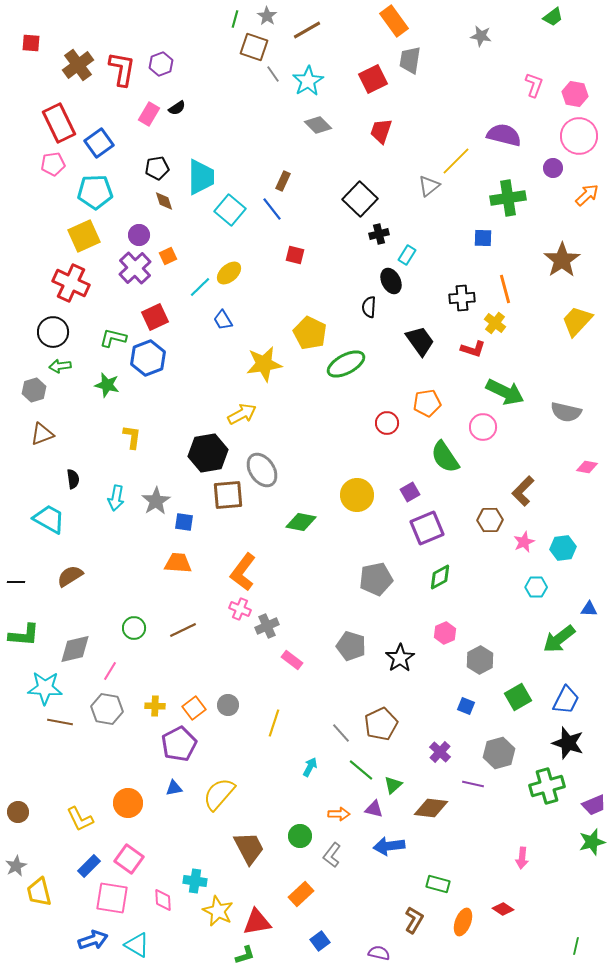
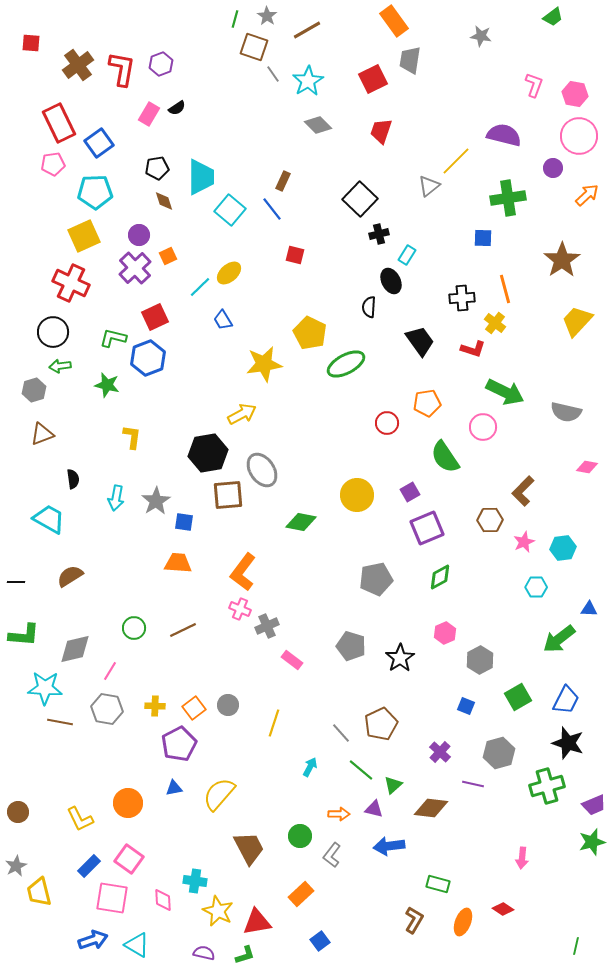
purple semicircle at (379, 953): moved 175 px left
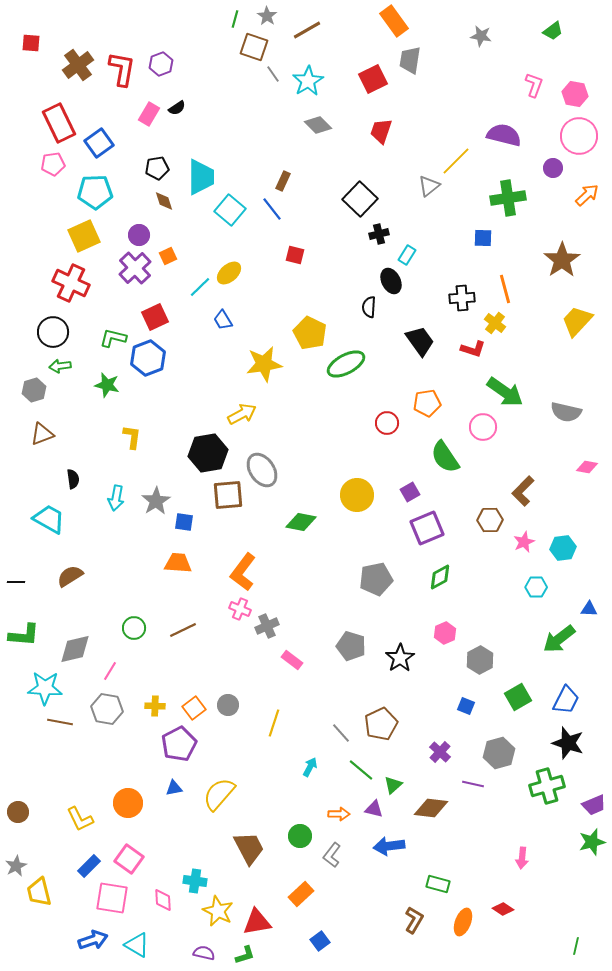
green trapezoid at (553, 17): moved 14 px down
green arrow at (505, 392): rotated 9 degrees clockwise
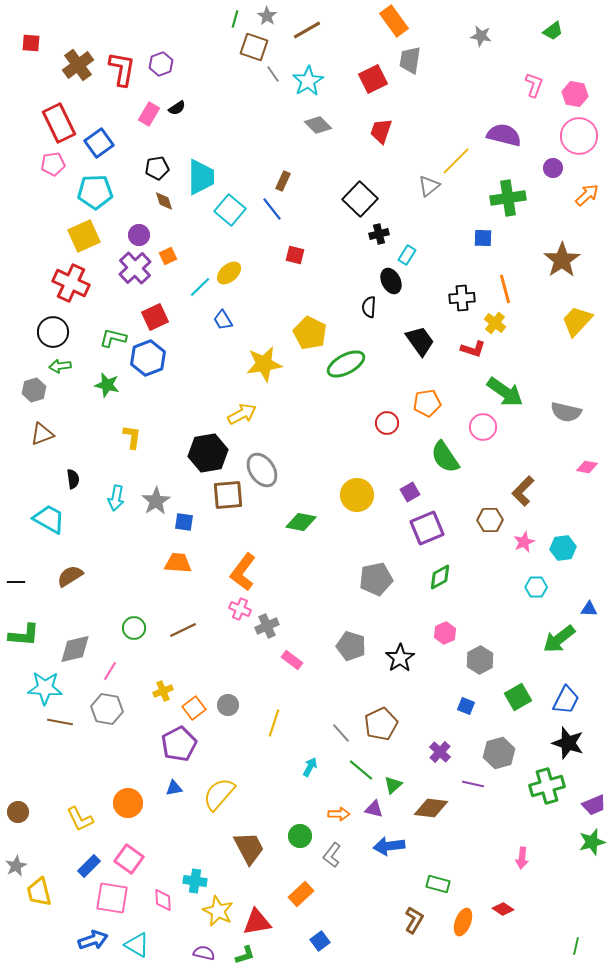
yellow cross at (155, 706): moved 8 px right, 15 px up; rotated 24 degrees counterclockwise
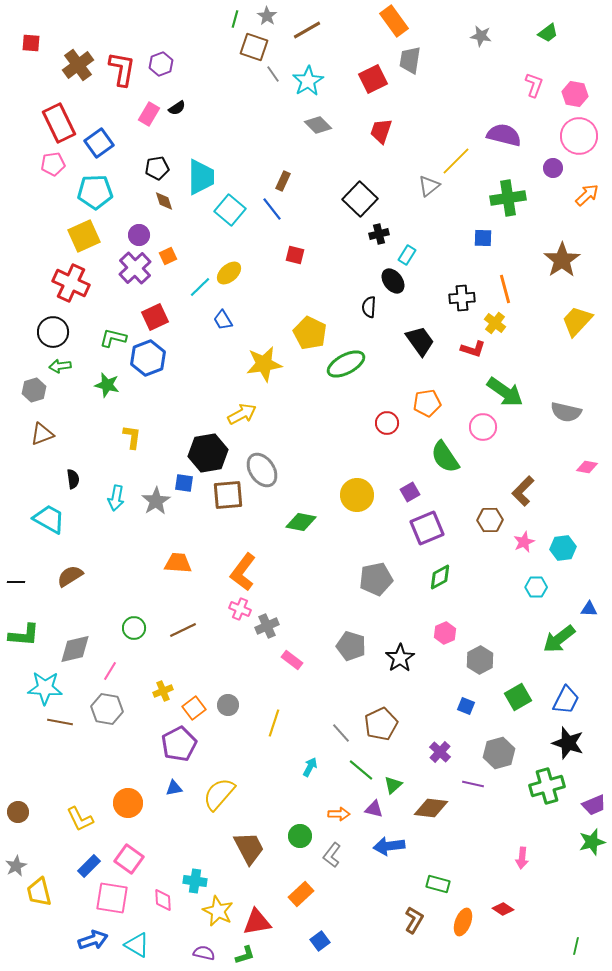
green trapezoid at (553, 31): moved 5 px left, 2 px down
black ellipse at (391, 281): moved 2 px right; rotated 10 degrees counterclockwise
blue square at (184, 522): moved 39 px up
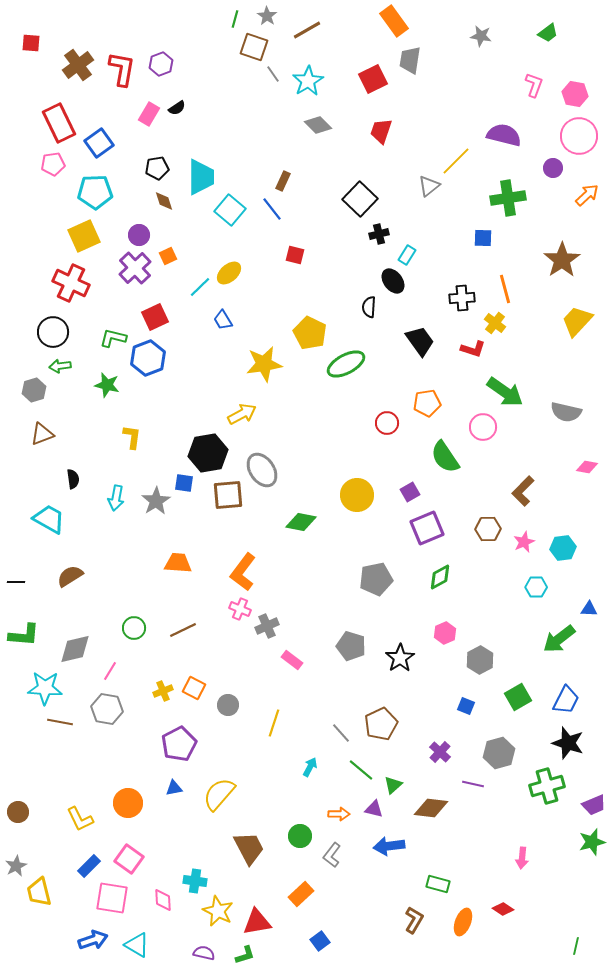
brown hexagon at (490, 520): moved 2 px left, 9 px down
orange square at (194, 708): moved 20 px up; rotated 25 degrees counterclockwise
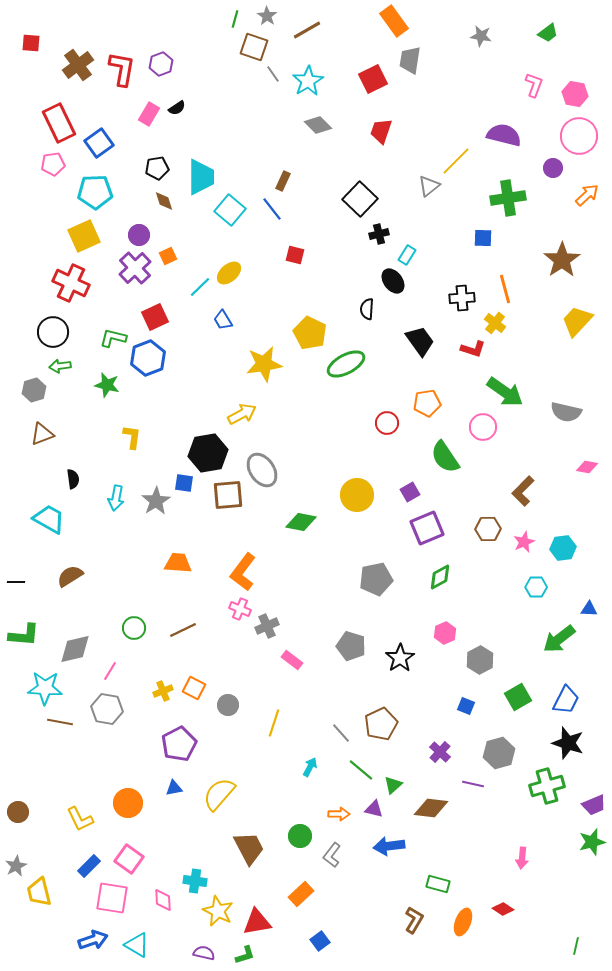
black semicircle at (369, 307): moved 2 px left, 2 px down
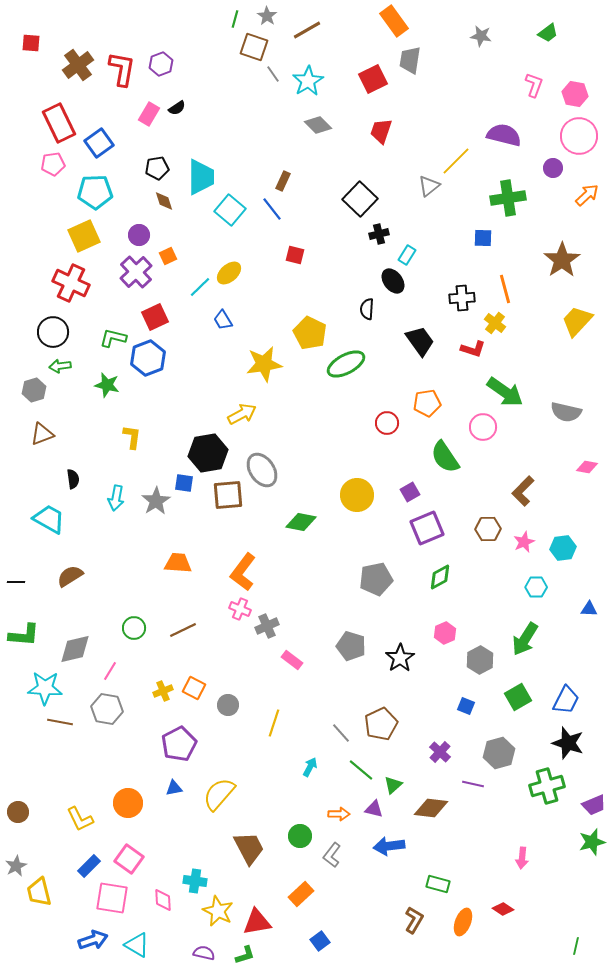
purple cross at (135, 268): moved 1 px right, 4 px down
green arrow at (559, 639): moved 34 px left; rotated 20 degrees counterclockwise
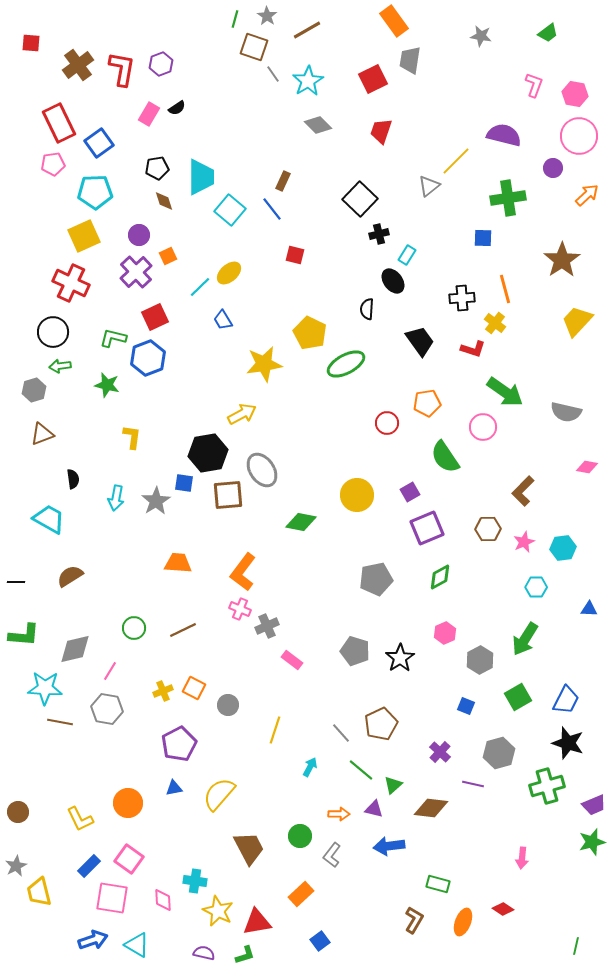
gray pentagon at (351, 646): moved 4 px right, 5 px down
yellow line at (274, 723): moved 1 px right, 7 px down
